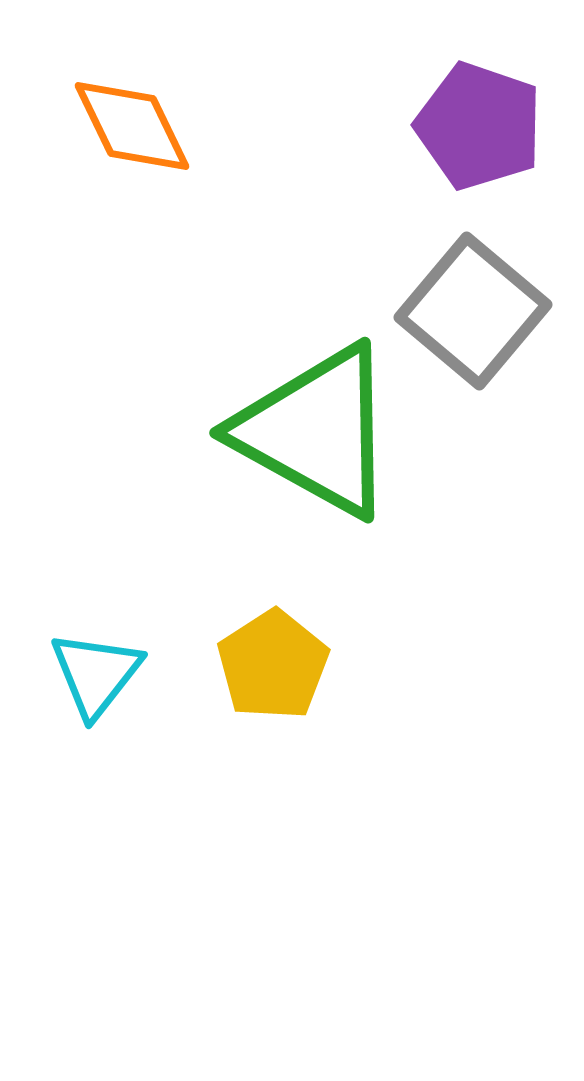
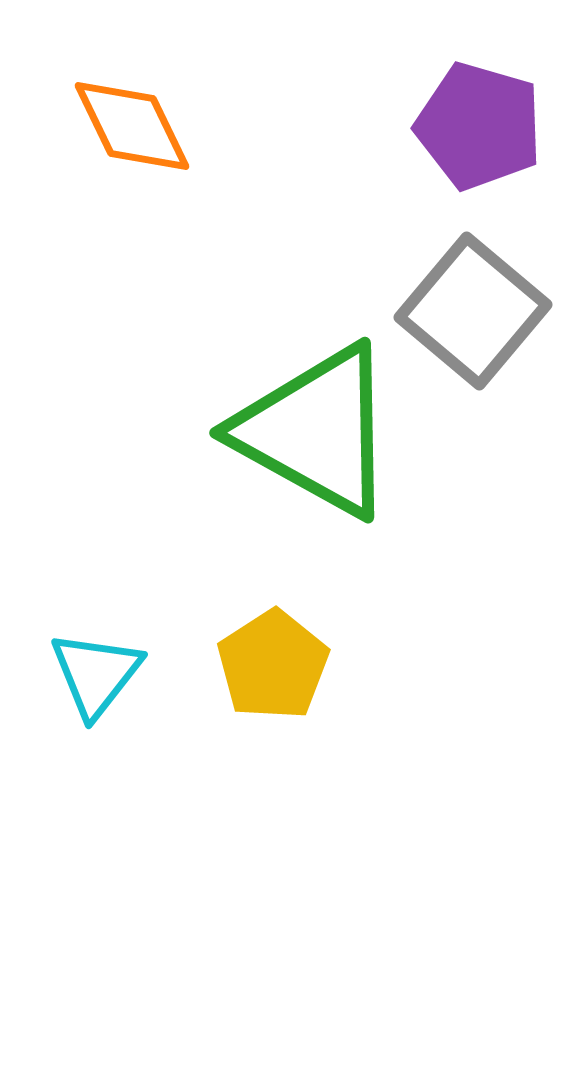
purple pentagon: rotated 3 degrees counterclockwise
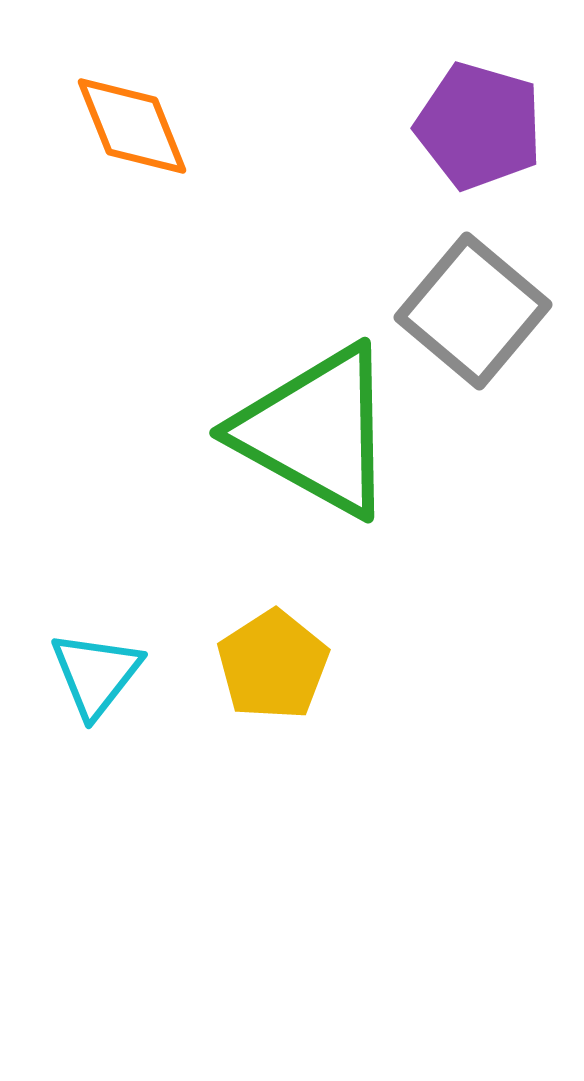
orange diamond: rotated 4 degrees clockwise
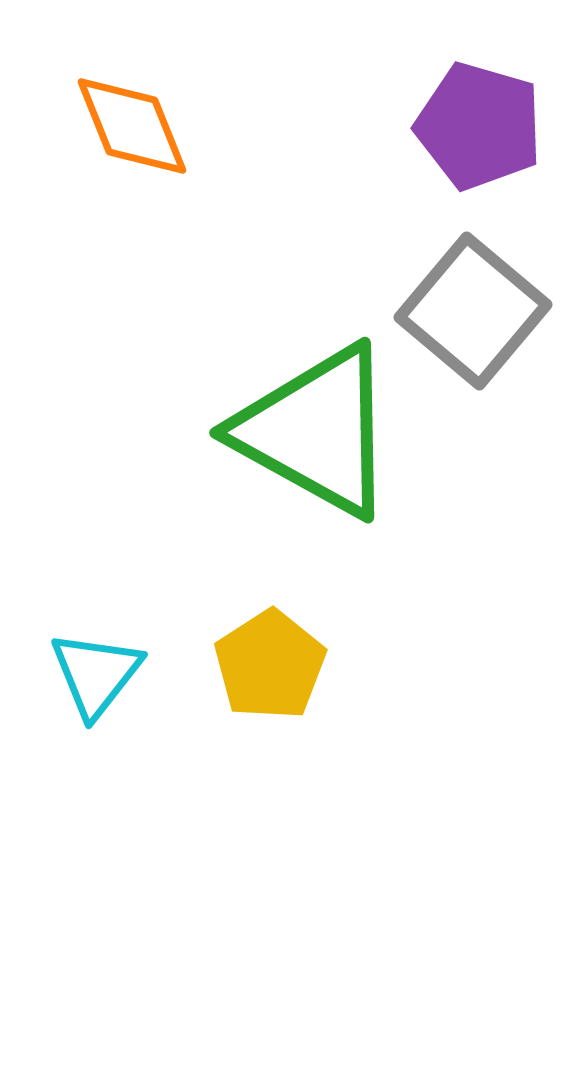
yellow pentagon: moved 3 px left
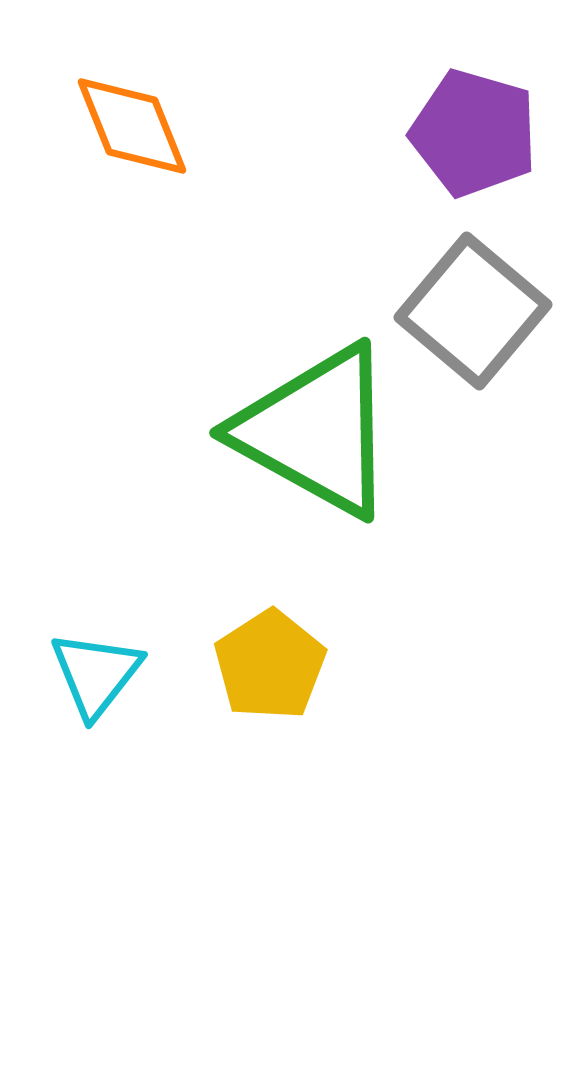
purple pentagon: moved 5 px left, 7 px down
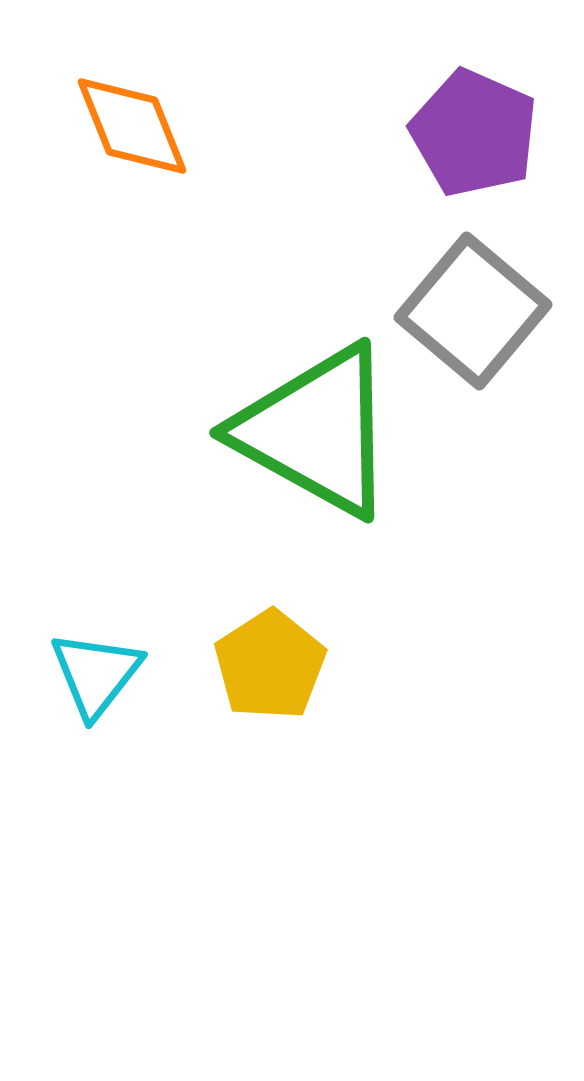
purple pentagon: rotated 8 degrees clockwise
